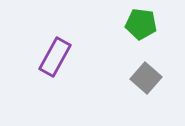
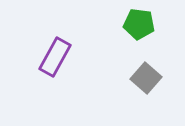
green pentagon: moved 2 px left
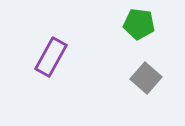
purple rectangle: moved 4 px left
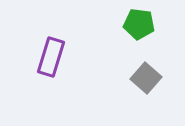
purple rectangle: rotated 12 degrees counterclockwise
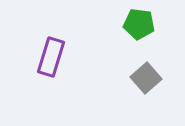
gray square: rotated 8 degrees clockwise
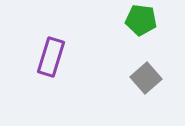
green pentagon: moved 2 px right, 4 px up
